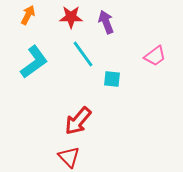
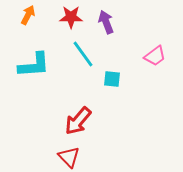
cyan L-shape: moved 3 px down; rotated 32 degrees clockwise
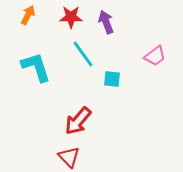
cyan L-shape: moved 2 px right, 2 px down; rotated 104 degrees counterclockwise
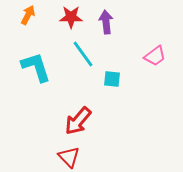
purple arrow: rotated 15 degrees clockwise
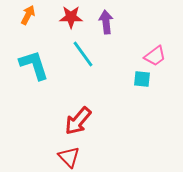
cyan L-shape: moved 2 px left, 2 px up
cyan square: moved 30 px right
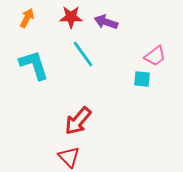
orange arrow: moved 1 px left, 3 px down
purple arrow: rotated 65 degrees counterclockwise
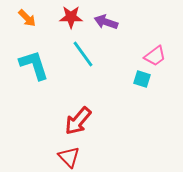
orange arrow: rotated 108 degrees clockwise
cyan square: rotated 12 degrees clockwise
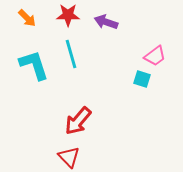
red star: moved 3 px left, 2 px up
cyan line: moved 12 px left; rotated 20 degrees clockwise
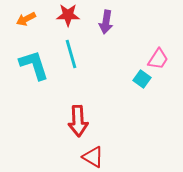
orange arrow: moved 1 px left, 1 px down; rotated 108 degrees clockwise
purple arrow: rotated 100 degrees counterclockwise
pink trapezoid: moved 3 px right, 3 px down; rotated 20 degrees counterclockwise
cyan square: rotated 18 degrees clockwise
red arrow: rotated 44 degrees counterclockwise
red triangle: moved 24 px right; rotated 15 degrees counterclockwise
